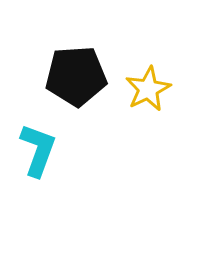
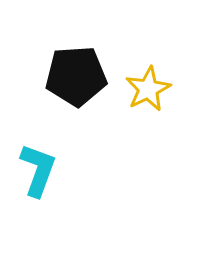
cyan L-shape: moved 20 px down
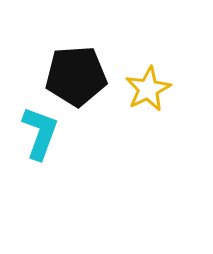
cyan L-shape: moved 2 px right, 37 px up
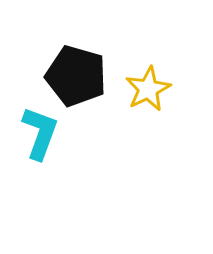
black pentagon: rotated 20 degrees clockwise
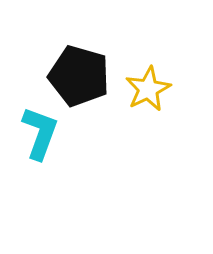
black pentagon: moved 3 px right
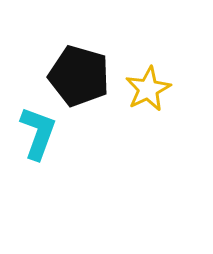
cyan L-shape: moved 2 px left
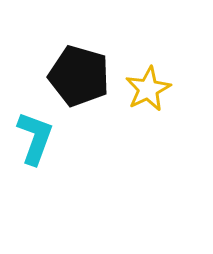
cyan L-shape: moved 3 px left, 5 px down
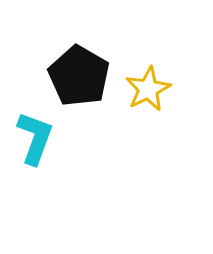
black pentagon: rotated 14 degrees clockwise
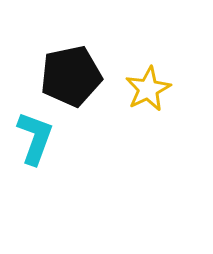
black pentagon: moved 8 px left; rotated 30 degrees clockwise
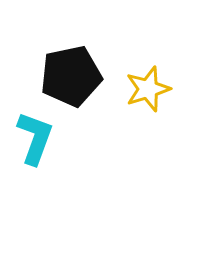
yellow star: rotated 9 degrees clockwise
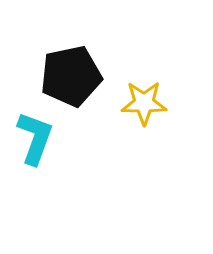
yellow star: moved 4 px left, 14 px down; rotated 18 degrees clockwise
